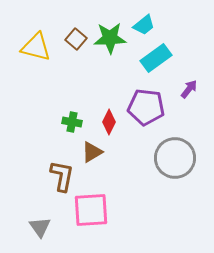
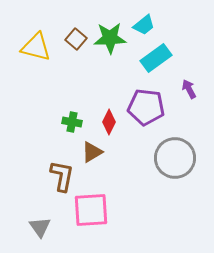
purple arrow: rotated 66 degrees counterclockwise
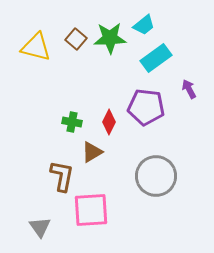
gray circle: moved 19 px left, 18 px down
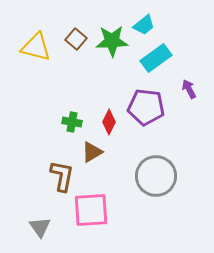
green star: moved 2 px right, 3 px down
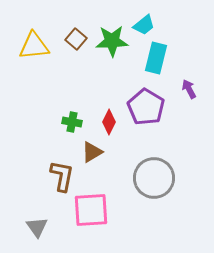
yellow triangle: moved 2 px left, 1 px up; rotated 20 degrees counterclockwise
cyan rectangle: rotated 40 degrees counterclockwise
purple pentagon: rotated 24 degrees clockwise
gray circle: moved 2 px left, 2 px down
gray triangle: moved 3 px left
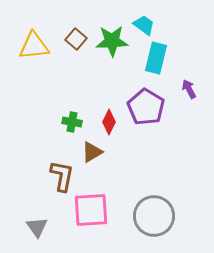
cyan trapezoid: rotated 105 degrees counterclockwise
gray circle: moved 38 px down
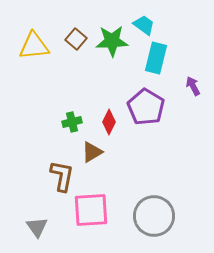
purple arrow: moved 4 px right, 3 px up
green cross: rotated 24 degrees counterclockwise
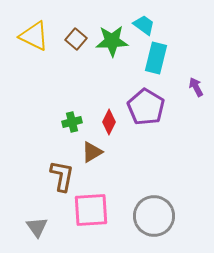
yellow triangle: moved 10 px up; rotated 32 degrees clockwise
purple arrow: moved 3 px right, 1 px down
